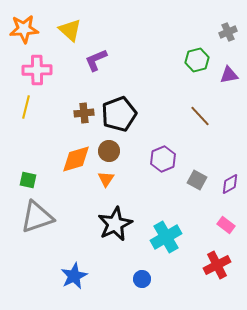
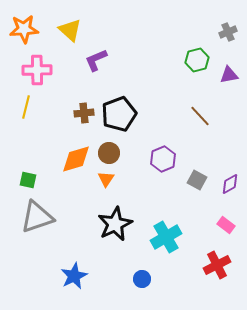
brown circle: moved 2 px down
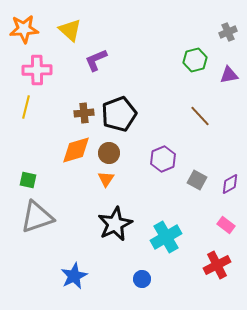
green hexagon: moved 2 px left
orange diamond: moved 9 px up
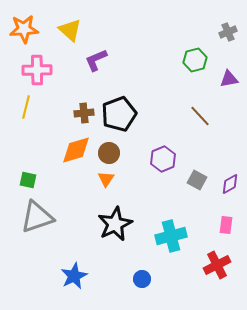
purple triangle: moved 4 px down
pink rectangle: rotated 60 degrees clockwise
cyan cross: moved 5 px right, 1 px up; rotated 16 degrees clockwise
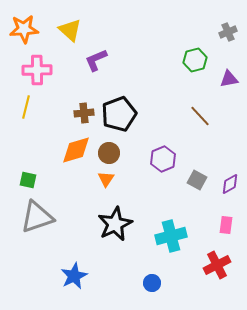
blue circle: moved 10 px right, 4 px down
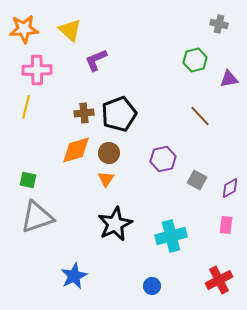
gray cross: moved 9 px left, 8 px up; rotated 36 degrees clockwise
purple hexagon: rotated 10 degrees clockwise
purple diamond: moved 4 px down
red cross: moved 2 px right, 15 px down
blue circle: moved 3 px down
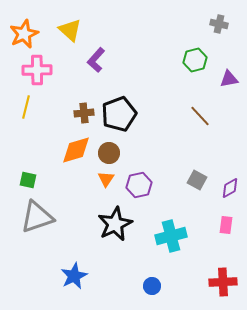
orange star: moved 5 px down; rotated 20 degrees counterclockwise
purple L-shape: rotated 25 degrees counterclockwise
purple hexagon: moved 24 px left, 26 px down
red cross: moved 4 px right, 2 px down; rotated 24 degrees clockwise
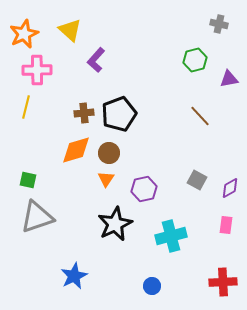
purple hexagon: moved 5 px right, 4 px down
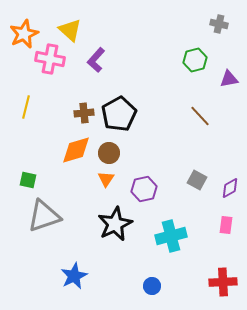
pink cross: moved 13 px right, 11 px up; rotated 12 degrees clockwise
black pentagon: rotated 8 degrees counterclockwise
gray triangle: moved 7 px right, 1 px up
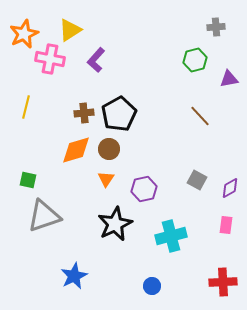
gray cross: moved 3 px left, 3 px down; rotated 18 degrees counterclockwise
yellow triangle: rotated 45 degrees clockwise
brown circle: moved 4 px up
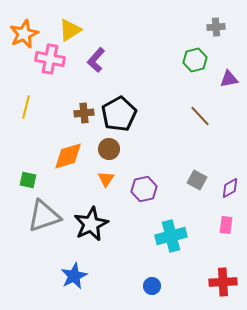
orange diamond: moved 8 px left, 6 px down
black star: moved 24 px left
